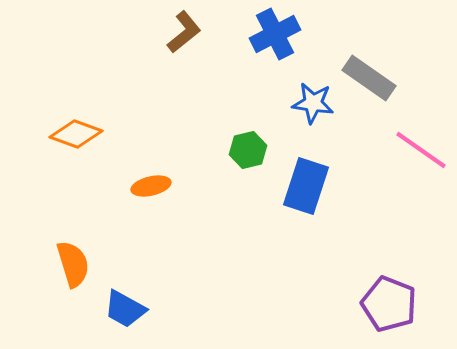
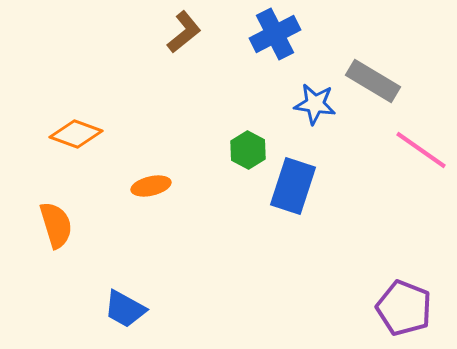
gray rectangle: moved 4 px right, 3 px down; rotated 4 degrees counterclockwise
blue star: moved 2 px right, 1 px down
green hexagon: rotated 18 degrees counterclockwise
blue rectangle: moved 13 px left
orange semicircle: moved 17 px left, 39 px up
purple pentagon: moved 15 px right, 4 px down
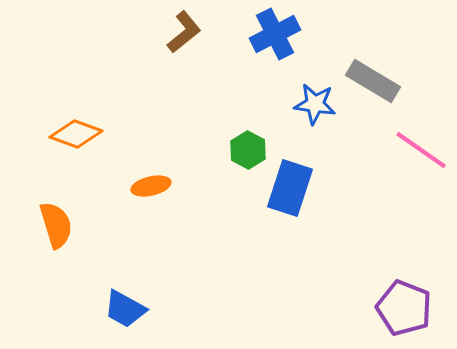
blue rectangle: moved 3 px left, 2 px down
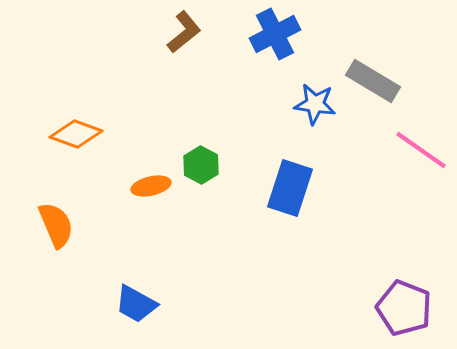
green hexagon: moved 47 px left, 15 px down
orange semicircle: rotated 6 degrees counterclockwise
blue trapezoid: moved 11 px right, 5 px up
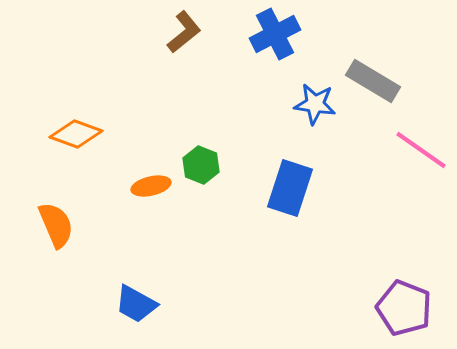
green hexagon: rotated 6 degrees counterclockwise
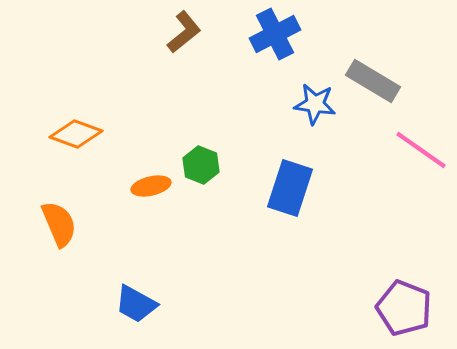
orange semicircle: moved 3 px right, 1 px up
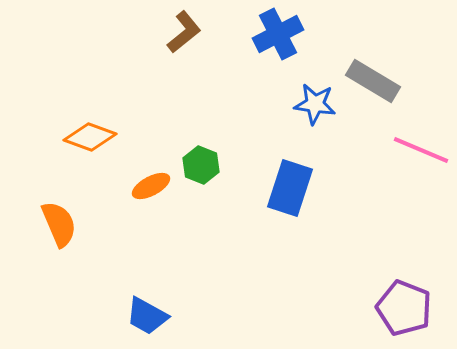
blue cross: moved 3 px right
orange diamond: moved 14 px right, 3 px down
pink line: rotated 12 degrees counterclockwise
orange ellipse: rotated 15 degrees counterclockwise
blue trapezoid: moved 11 px right, 12 px down
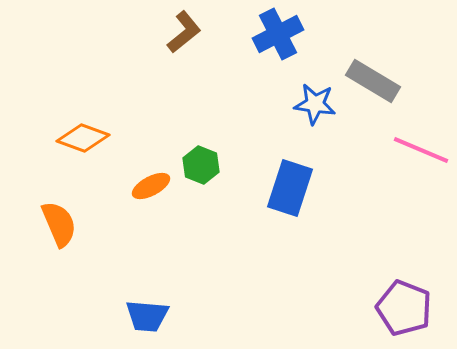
orange diamond: moved 7 px left, 1 px down
blue trapezoid: rotated 24 degrees counterclockwise
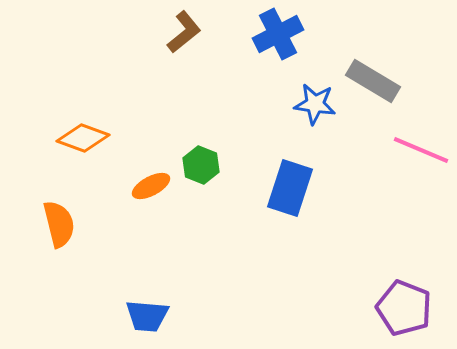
orange semicircle: rotated 9 degrees clockwise
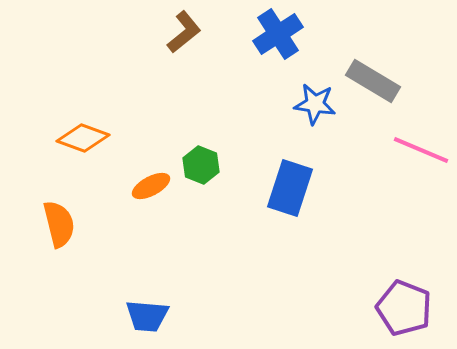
blue cross: rotated 6 degrees counterclockwise
